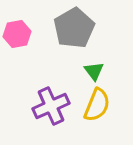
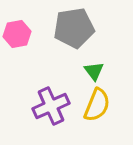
gray pentagon: rotated 21 degrees clockwise
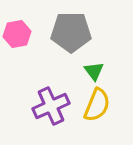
gray pentagon: moved 3 px left, 4 px down; rotated 9 degrees clockwise
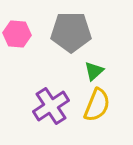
pink hexagon: rotated 16 degrees clockwise
green triangle: rotated 25 degrees clockwise
purple cross: rotated 9 degrees counterclockwise
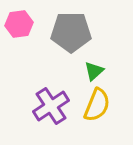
pink hexagon: moved 2 px right, 10 px up; rotated 12 degrees counterclockwise
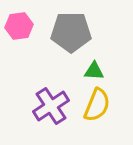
pink hexagon: moved 2 px down
green triangle: rotated 45 degrees clockwise
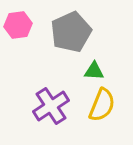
pink hexagon: moved 1 px left, 1 px up
gray pentagon: rotated 24 degrees counterclockwise
yellow semicircle: moved 5 px right
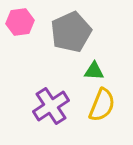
pink hexagon: moved 2 px right, 3 px up
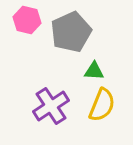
pink hexagon: moved 7 px right, 2 px up; rotated 20 degrees clockwise
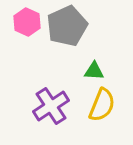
pink hexagon: moved 2 px down; rotated 12 degrees clockwise
gray pentagon: moved 4 px left, 6 px up
